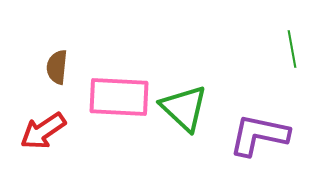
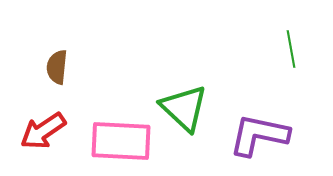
green line: moved 1 px left
pink rectangle: moved 2 px right, 44 px down
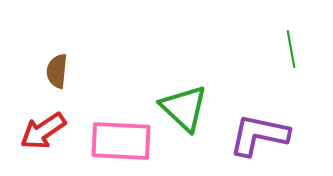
brown semicircle: moved 4 px down
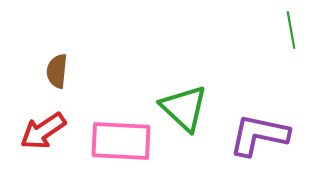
green line: moved 19 px up
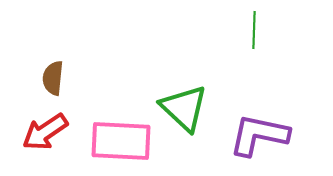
green line: moved 37 px left; rotated 12 degrees clockwise
brown semicircle: moved 4 px left, 7 px down
red arrow: moved 2 px right, 1 px down
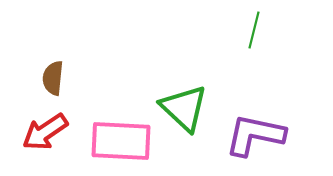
green line: rotated 12 degrees clockwise
purple L-shape: moved 4 px left
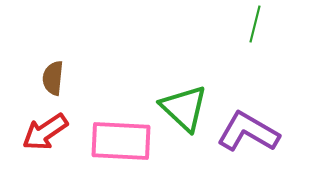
green line: moved 1 px right, 6 px up
purple L-shape: moved 7 px left, 3 px up; rotated 18 degrees clockwise
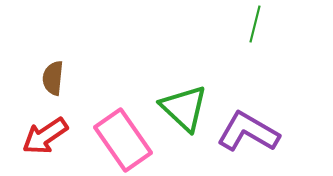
red arrow: moved 4 px down
pink rectangle: moved 2 px right, 1 px up; rotated 52 degrees clockwise
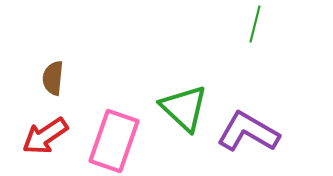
pink rectangle: moved 9 px left, 1 px down; rotated 54 degrees clockwise
